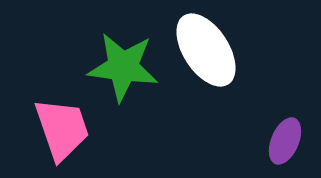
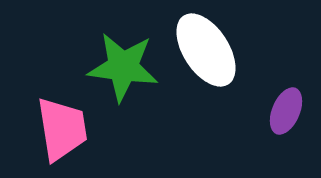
pink trapezoid: rotated 10 degrees clockwise
purple ellipse: moved 1 px right, 30 px up
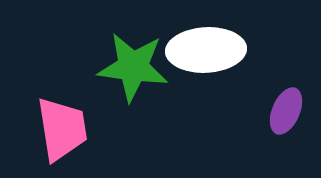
white ellipse: rotated 60 degrees counterclockwise
green star: moved 10 px right
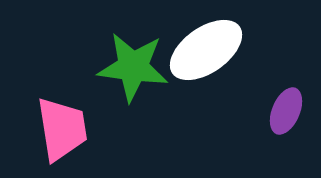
white ellipse: rotated 32 degrees counterclockwise
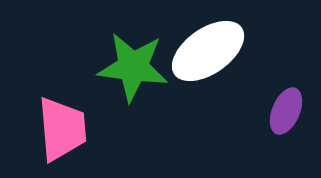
white ellipse: moved 2 px right, 1 px down
pink trapezoid: rotated 4 degrees clockwise
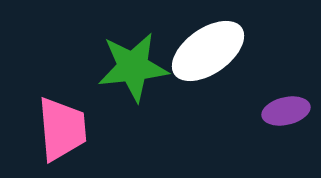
green star: rotated 14 degrees counterclockwise
purple ellipse: rotated 54 degrees clockwise
